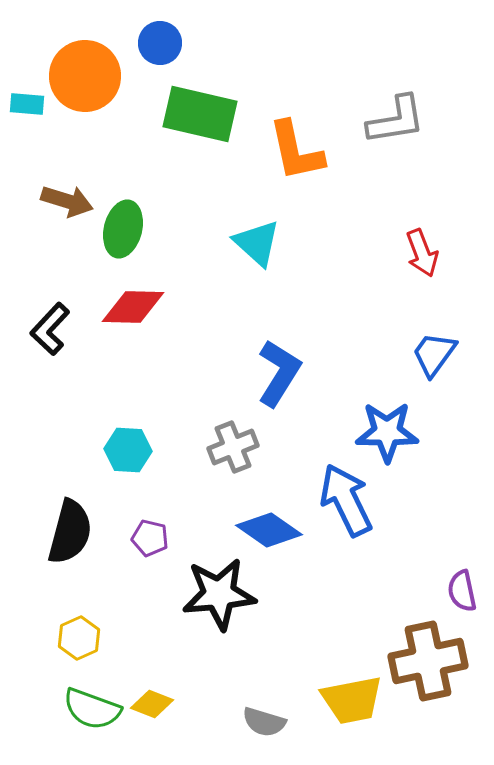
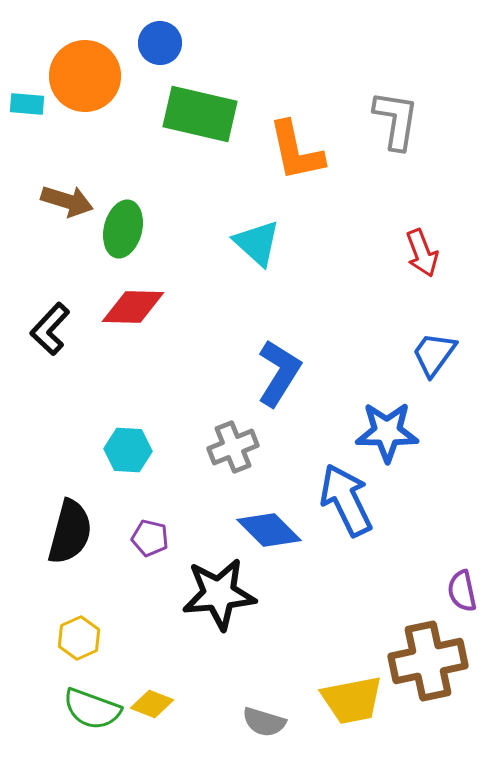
gray L-shape: rotated 72 degrees counterclockwise
blue diamond: rotated 10 degrees clockwise
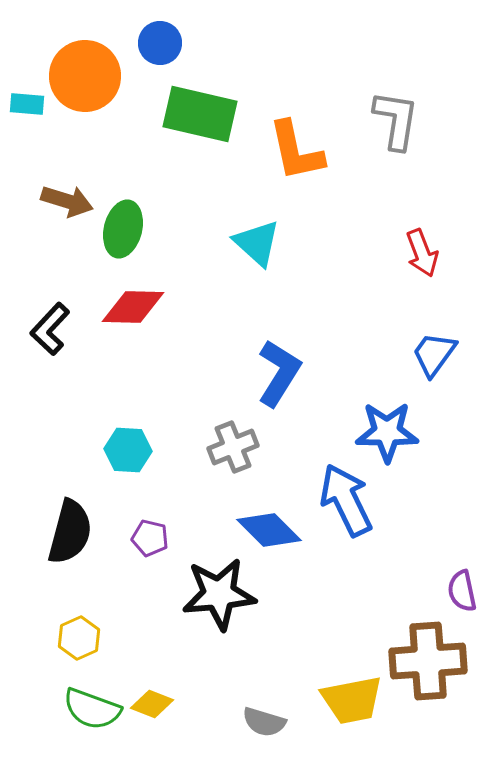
brown cross: rotated 8 degrees clockwise
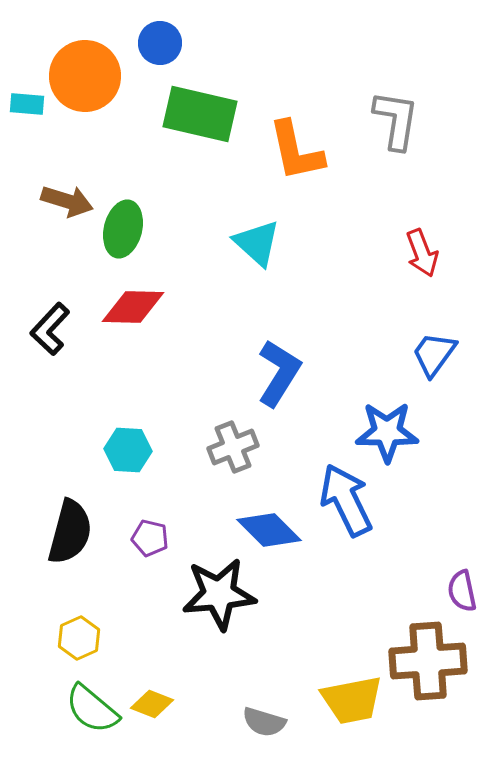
green semicircle: rotated 20 degrees clockwise
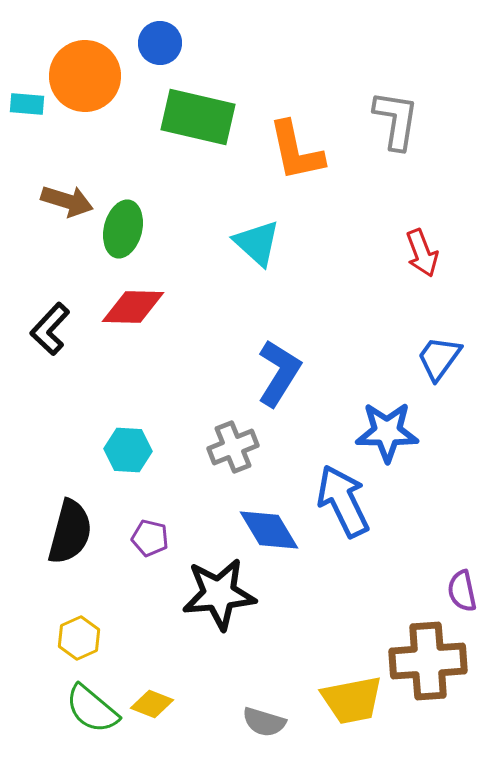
green rectangle: moved 2 px left, 3 px down
blue trapezoid: moved 5 px right, 4 px down
blue arrow: moved 3 px left, 1 px down
blue diamond: rotated 14 degrees clockwise
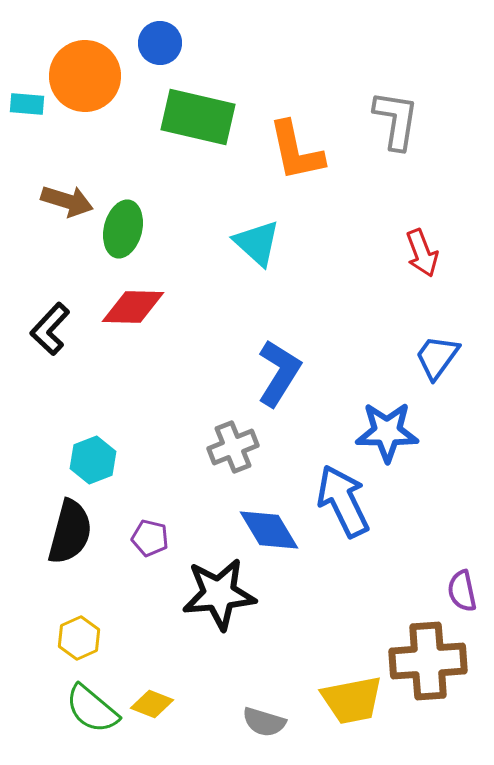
blue trapezoid: moved 2 px left, 1 px up
cyan hexagon: moved 35 px left, 10 px down; rotated 24 degrees counterclockwise
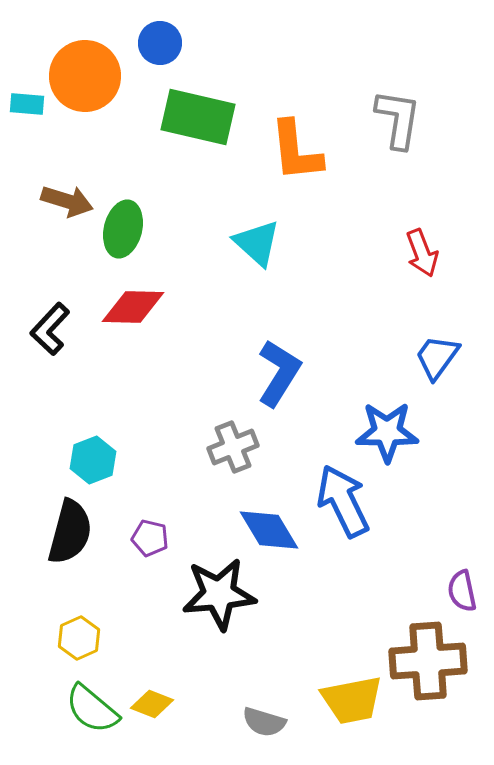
gray L-shape: moved 2 px right, 1 px up
orange L-shape: rotated 6 degrees clockwise
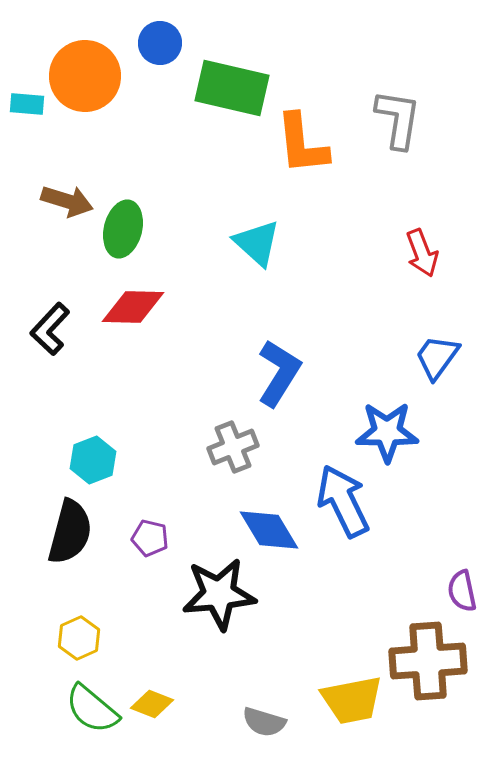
green rectangle: moved 34 px right, 29 px up
orange L-shape: moved 6 px right, 7 px up
